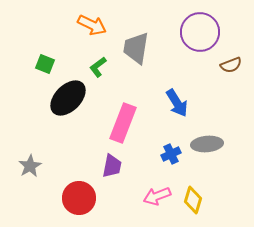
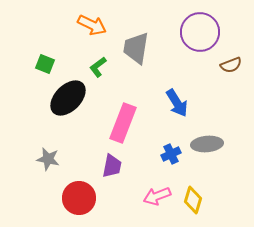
gray star: moved 18 px right, 7 px up; rotated 30 degrees counterclockwise
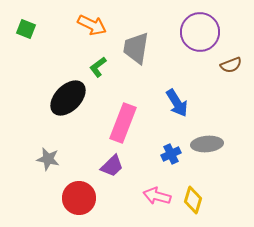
green square: moved 19 px left, 35 px up
purple trapezoid: rotated 35 degrees clockwise
pink arrow: rotated 36 degrees clockwise
